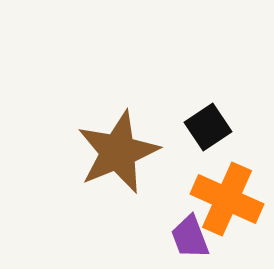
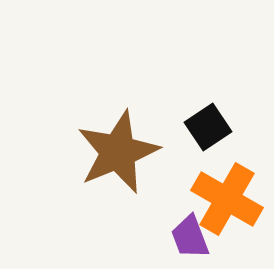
orange cross: rotated 6 degrees clockwise
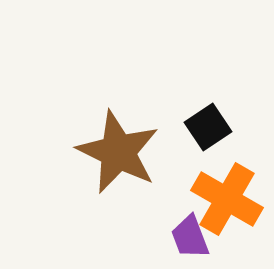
brown star: rotated 24 degrees counterclockwise
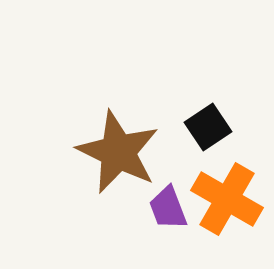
purple trapezoid: moved 22 px left, 29 px up
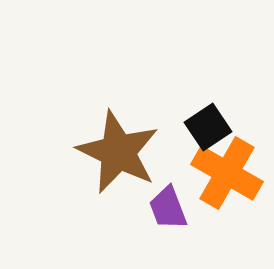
orange cross: moved 26 px up
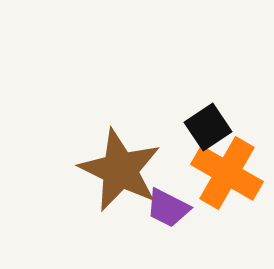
brown star: moved 2 px right, 18 px down
purple trapezoid: rotated 42 degrees counterclockwise
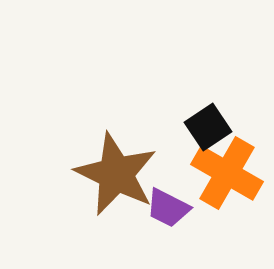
brown star: moved 4 px left, 4 px down
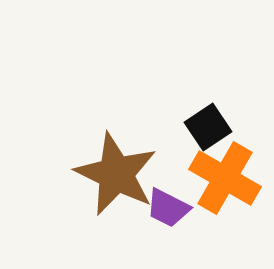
orange cross: moved 2 px left, 5 px down
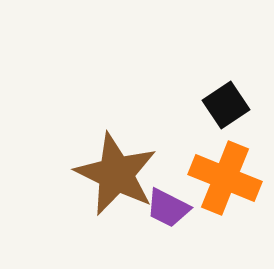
black square: moved 18 px right, 22 px up
orange cross: rotated 8 degrees counterclockwise
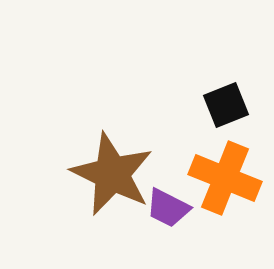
black square: rotated 12 degrees clockwise
brown star: moved 4 px left
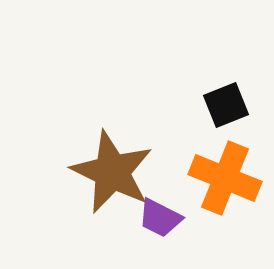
brown star: moved 2 px up
purple trapezoid: moved 8 px left, 10 px down
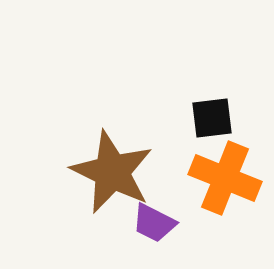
black square: moved 14 px left, 13 px down; rotated 15 degrees clockwise
purple trapezoid: moved 6 px left, 5 px down
